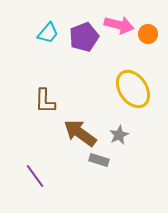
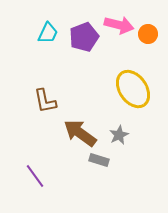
cyan trapezoid: rotated 15 degrees counterclockwise
brown L-shape: rotated 12 degrees counterclockwise
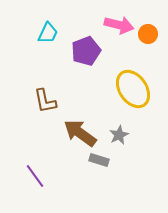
purple pentagon: moved 2 px right, 14 px down
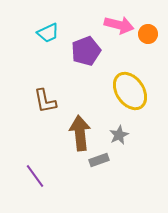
cyan trapezoid: rotated 40 degrees clockwise
yellow ellipse: moved 3 px left, 2 px down
brown arrow: rotated 48 degrees clockwise
gray rectangle: rotated 36 degrees counterclockwise
